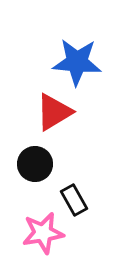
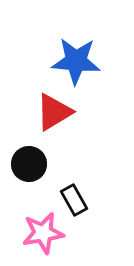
blue star: moved 1 px left, 1 px up
black circle: moved 6 px left
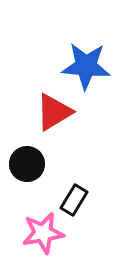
blue star: moved 10 px right, 5 px down
black circle: moved 2 px left
black rectangle: rotated 60 degrees clockwise
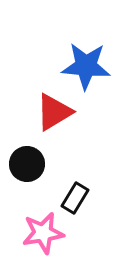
black rectangle: moved 1 px right, 2 px up
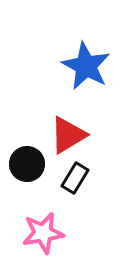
blue star: rotated 24 degrees clockwise
red triangle: moved 14 px right, 23 px down
black rectangle: moved 20 px up
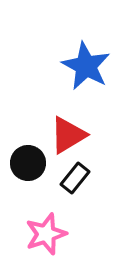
black circle: moved 1 px right, 1 px up
black rectangle: rotated 8 degrees clockwise
pink star: moved 3 px right, 1 px down; rotated 9 degrees counterclockwise
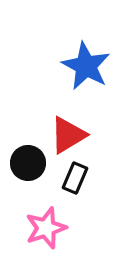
black rectangle: rotated 16 degrees counterclockwise
pink star: moved 6 px up
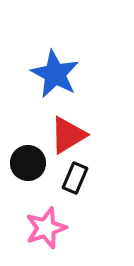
blue star: moved 31 px left, 8 px down
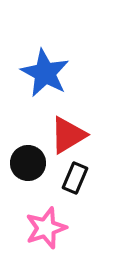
blue star: moved 10 px left, 1 px up
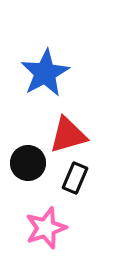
blue star: rotated 15 degrees clockwise
red triangle: rotated 15 degrees clockwise
